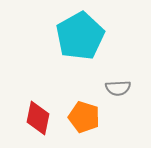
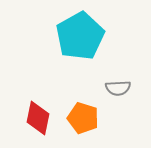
orange pentagon: moved 1 px left, 1 px down
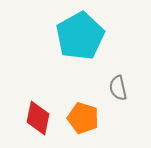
gray semicircle: rotated 80 degrees clockwise
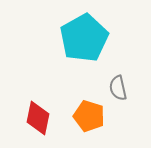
cyan pentagon: moved 4 px right, 2 px down
orange pentagon: moved 6 px right, 2 px up
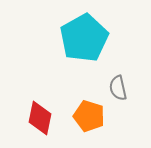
red diamond: moved 2 px right
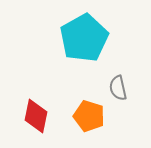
red diamond: moved 4 px left, 2 px up
